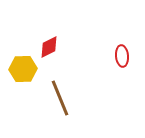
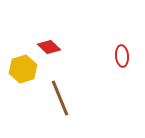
red diamond: rotated 70 degrees clockwise
yellow hexagon: rotated 16 degrees counterclockwise
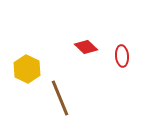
red diamond: moved 37 px right
yellow hexagon: moved 4 px right; rotated 16 degrees counterclockwise
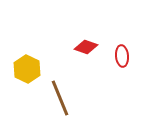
red diamond: rotated 25 degrees counterclockwise
